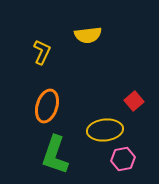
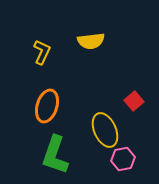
yellow semicircle: moved 3 px right, 6 px down
yellow ellipse: rotated 72 degrees clockwise
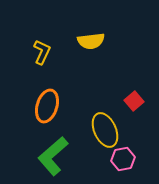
green L-shape: moved 2 px left, 1 px down; rotated 30 degrees clockwise
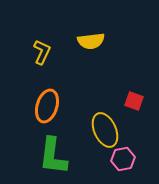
red square: rotated 30 degrees counterclockwise
green L-shape: rotated 42 degrees counterclockwise
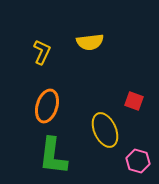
yellow semicircle: moved 1 px left, 1 px down
pink hexagon: moved 15 px right, 2 px down; rotated 25 degrees clockwise
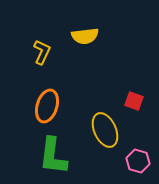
yellow semicircle: moved 5 px left, 6 px up
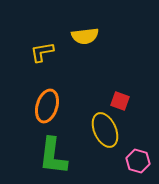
yellow L-shape: rotated 125 degrees counterclockwise
red square: moved 14 px left
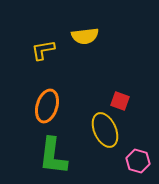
yellow L-shape: moved 1 px right, 2 px up
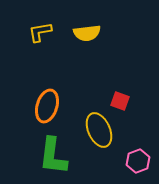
yellow semicircle: moved 2 px right, 3 px up
yellow L-shape: moved 3 px left, 18 px up
yellow ellipse: moved 6 px left
pink hexagon: rotated 25 degrees clockwise
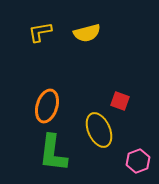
yellow semicircle: rotated 8 degrees counterclockwise
green L-shape: moved 3 px up
